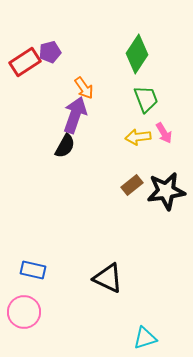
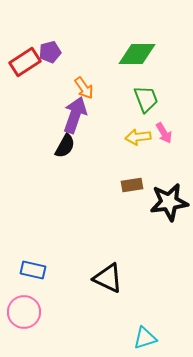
green diamond: rotated 57 degrees clockwise
brown rectangle: rotated 30 degrees clockwise
black star: moved 3 px right, 11 px down
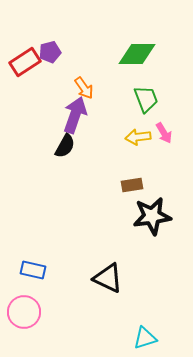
black star: moved 17 px left, 14 px down
